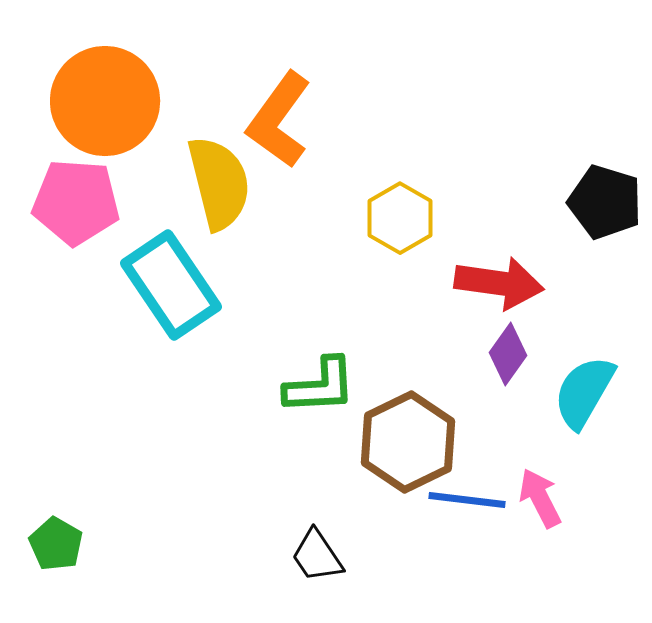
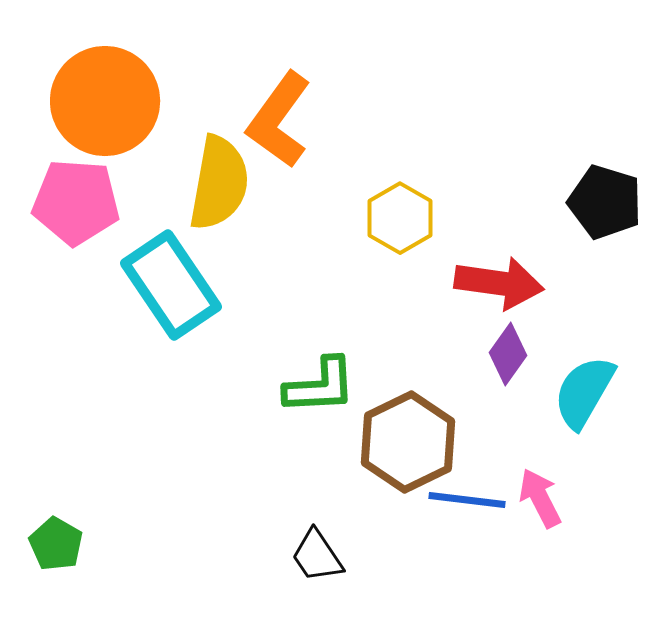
yellow semicircle: rotated 24 degrees clockwise
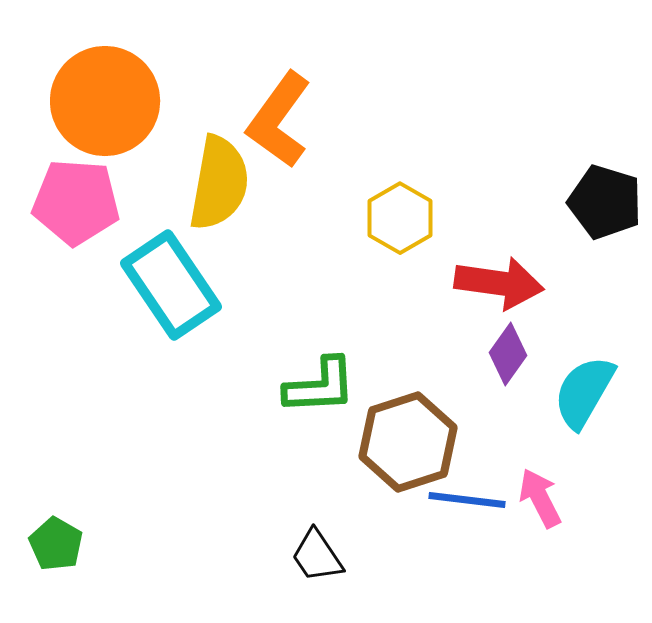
brown hexagon: rotated 8 degrees clockwise
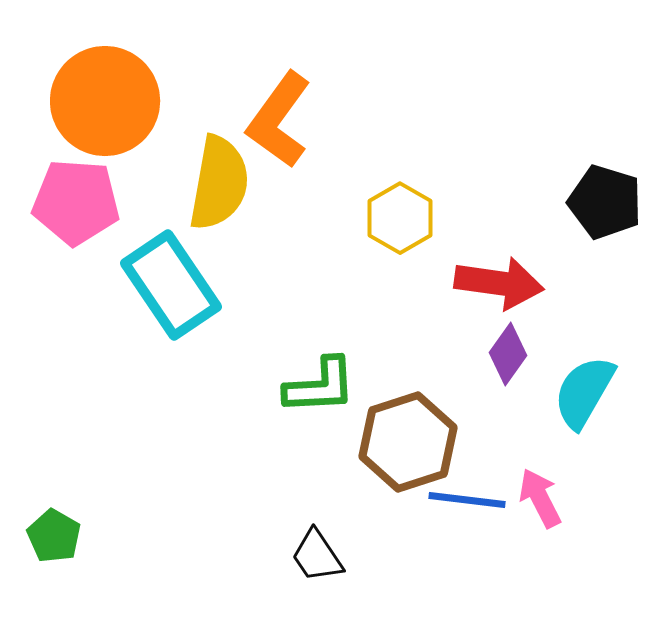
green pentagon: moved 2 px left, 8 px up
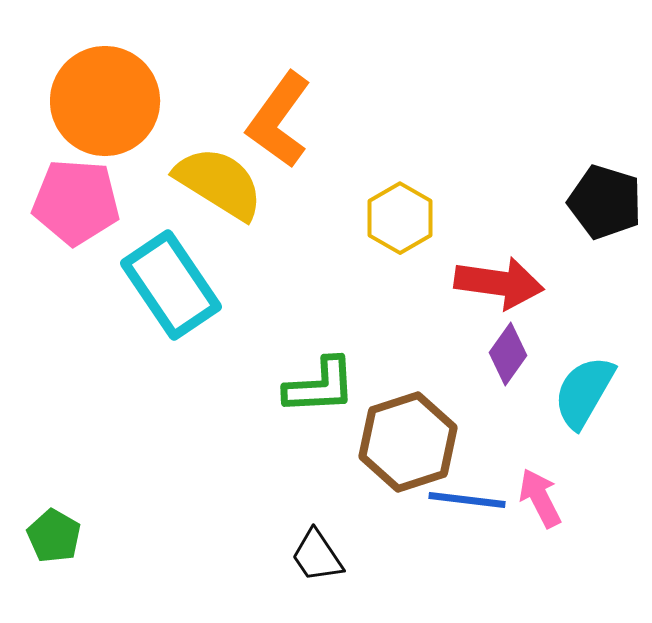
yellow semicircle: rotated 68 degrees counterclockwise
